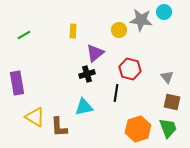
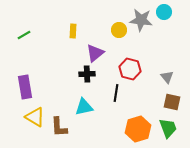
black cross: rotated 14 degrees clockwise
purple rectangle: moved 8 px right, 4 px down
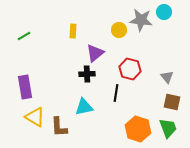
green line: moved 1 px down
orange hexagon: rotated 25 degrees counterclockwise
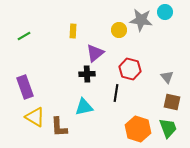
cyan circle: moved 1 px right
purple rectangle: rotated 10 degrees counterclockwise
